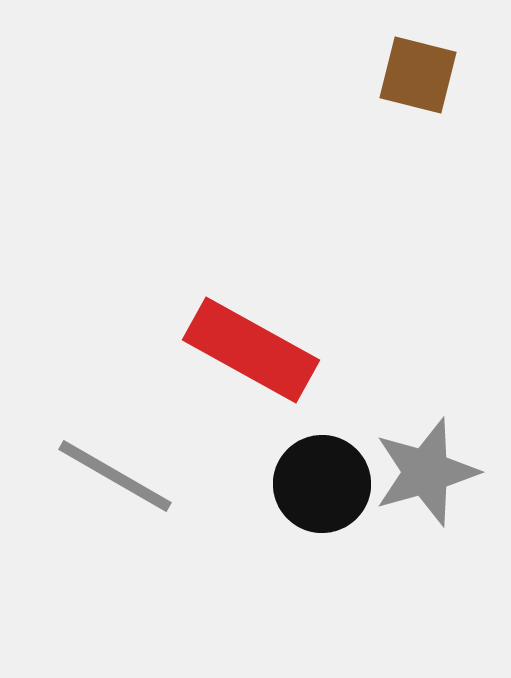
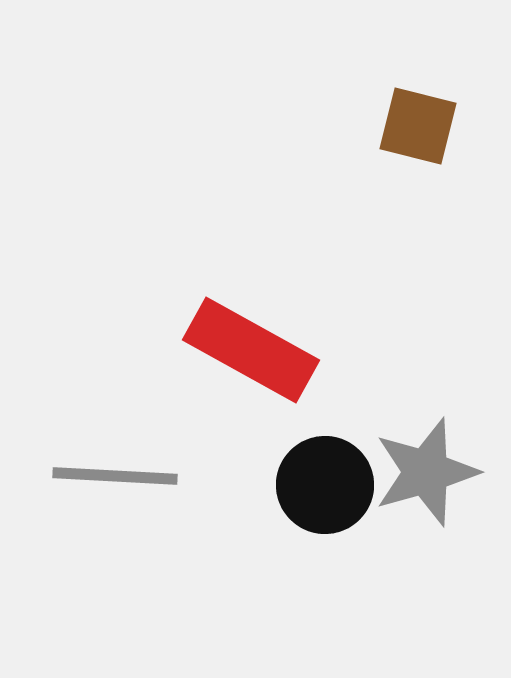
brown square: moved 51 px down
gray line: rotated 27 degrees counterclockwise
black circle: moved 3 px right, 1 px down
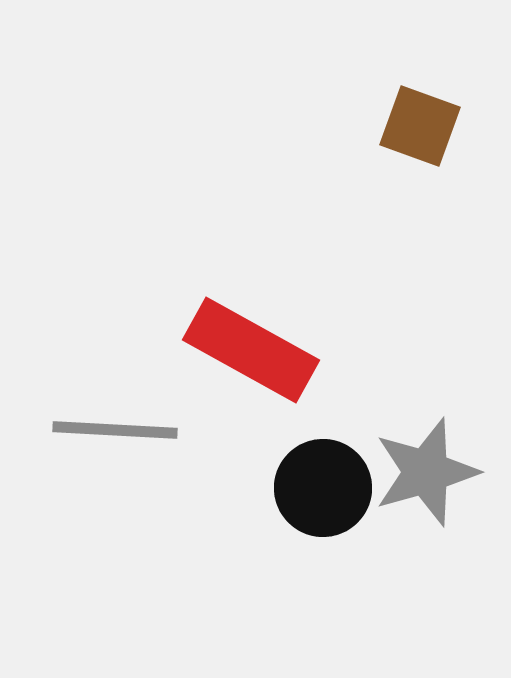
brown square: moved 2 px right; rotated 6 degrees clockwise
gray line: moved 46 px up
black circle: moved 2 px left, 3 px down
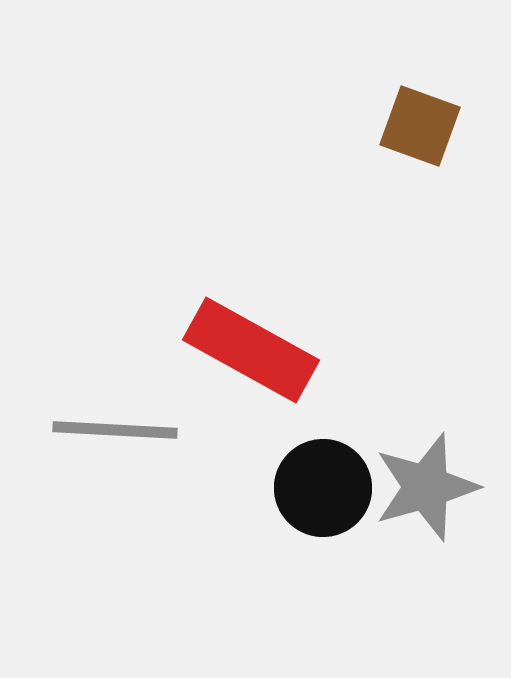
gray star: moved 15 px down
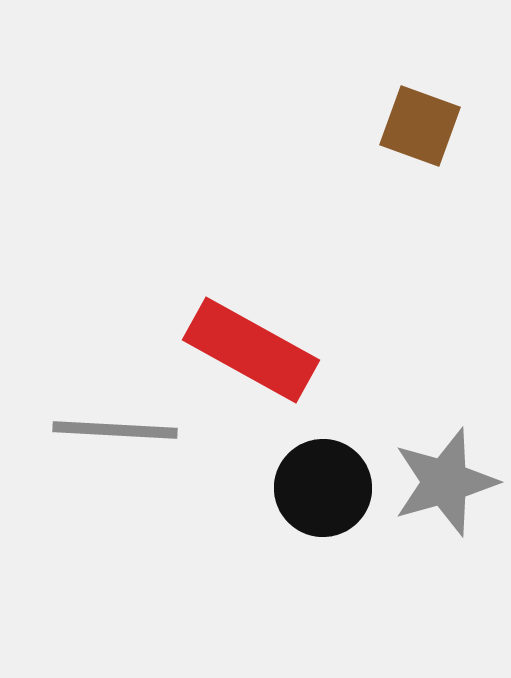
gray star: moved 19 px right, 5 px up
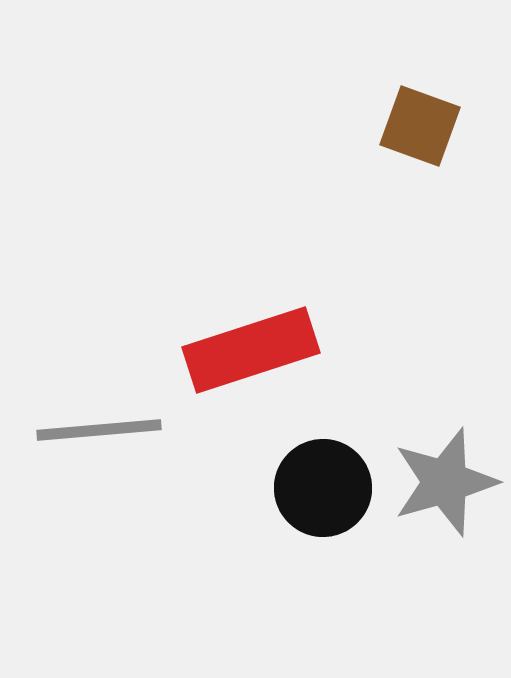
red rectangle: rotated 47 degrees counterclockwise
gray line: moved 16 px left; rotated 8 degrees counterclockwise
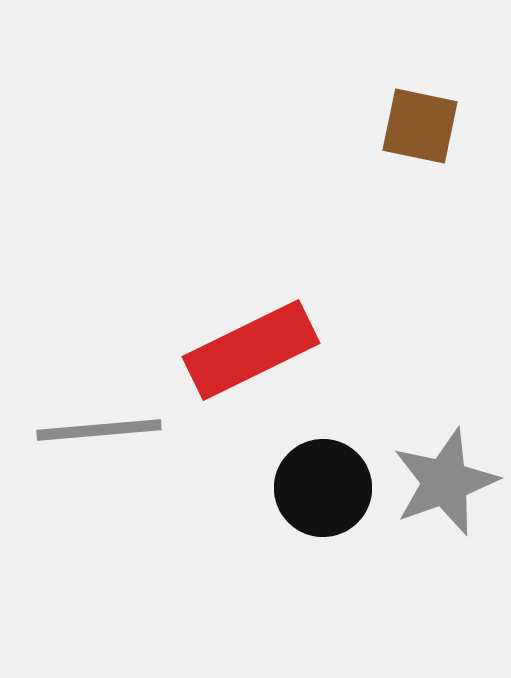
brown square: rotated 8 degrees counterclockwise
red rectangle: rotated 8 degrees counterclockwise
gray star: rotated 4 degrees counterclockwise
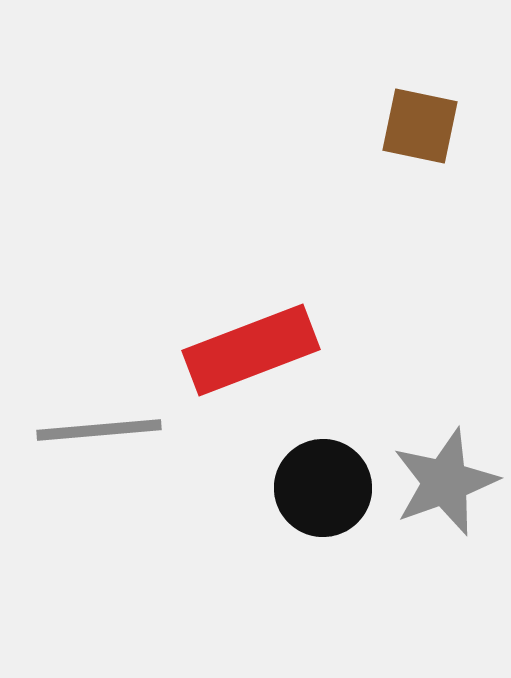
red rectangle: rotated 5 degrees clockwise
